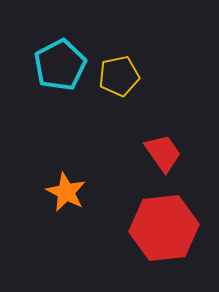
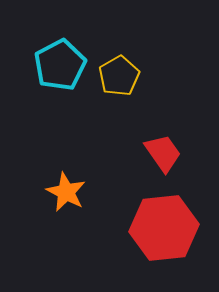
yellow pentagon: rotated 18 degrees counterclockwise
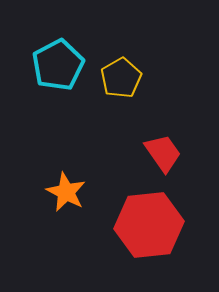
cyan pentagon: moved 2 px left
yellow pentagon: moved 2 px right, 2 px down
red hexagon: moved 15 px left, 3 px up
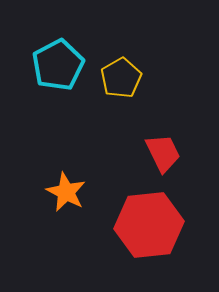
red trapezoid: rotated 9 degrees clockwise
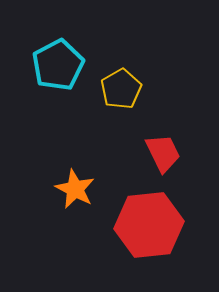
yellow pentagon: moved 11 px down
orange star: moved 9 px right, 3 px up
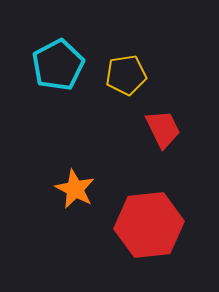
yellow pentagon: moved 5 px right, 14 px up; rotated 21 degrees clockwise
red trapezoid: moved 24 px up
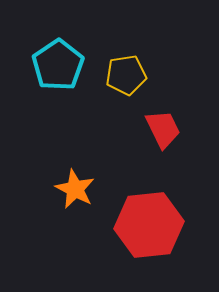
cyan pentagon: rotated 6 degrees counterclockwise
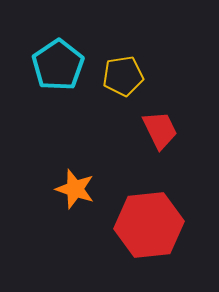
yellow pentagon: moved 3 px left, 1 px down
red trapezoid: moved 3 px left, 1 px down
orange star: rotated 9 degrees counterclockwise
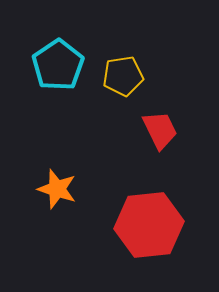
orange star: moved 18 px left
